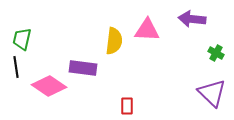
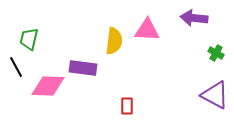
purple arrow: moved 2 px right, 1 px up
green trapezoid: moved 7 px right
black line: rotated 20 degrees counterclockwise
pink diamond: moved 1 px left; rotated 32 degrees counterclockwise
purple triangle: moved 3 px right, 2 px down; rotated 16 degrees counterclockwise
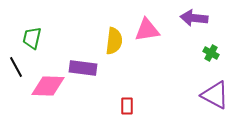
pink triangle: rotated 12 degrees counterclockwise
green trapezoid: moved 3 px right, 1 px up
green cross: moved 5 px left
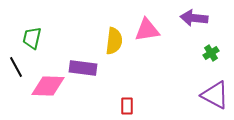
green cross: rotated 28 degrees clockwise
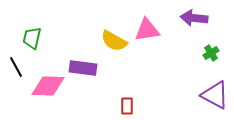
yellow semicircle: rotated 112 degrees clockwise
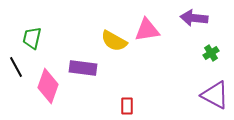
pink diamond: rotated 72 degrees counterclockwise
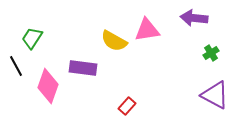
green trapezoid: rotated 20 degrees clockwise
black line: moved 1 px up
red rectangle: rotated 42 degrees clockwise
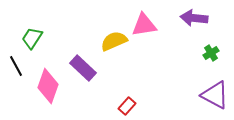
pink triangle: moved 3 px left, 5 px up
yellow semicircle: rotated 128 degrees clockwise
purple rectangle: rotated 36 degrees clockwise
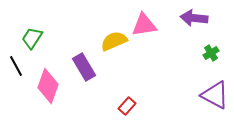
purple rectangle: moved 1 px right, 1 px up; rotated 16 degrees clockwise
